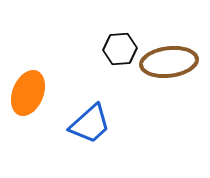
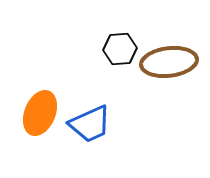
orange ellipse: moved 12 px right, 20 px down
blue trapezoid: rotated 18 degrees clockwise
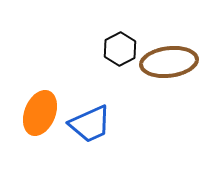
black hexagon: rotated 24 degrees counterclockwise
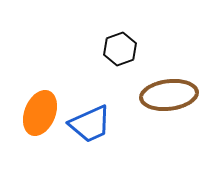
black hexagon: rotated 8 degrees clockwise
brown ellipse: moved 33 px down
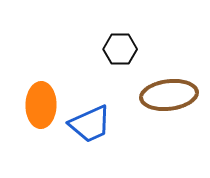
black hexagon: rotated 20 degrees clockwise
orange ellipse: moved 1 px right, 8 px up; rotated 21 degrees counterclockwise
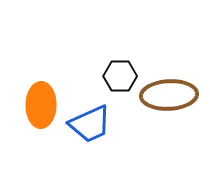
black hexagon: moved 27 px down
brown ellipse: rotated 4 degrees clockwise
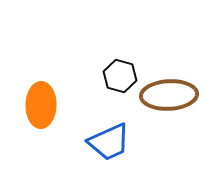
black hexagon: rotated 16 degrees clockwise
blue trapezoid: moved 19 px right, 18 px down
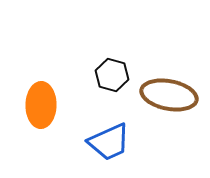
black hexagon: moved 8 px left, 1 px up
brown ellipse: rotated 14 degrees clockwise
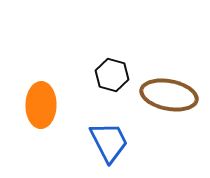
blue trapezoid: rotated 93 degrees counterclockwise
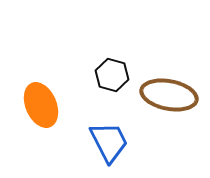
orange ellipse: rotated 24 degrees counterclockwise
